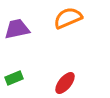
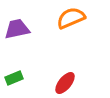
orange semicircle: moved 3 px right
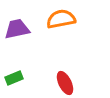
orange semicircle: moved 10 px left, 1 px down; rotated 12 degrees clockwise
red ellipse: rotated 65 degrees counterclockwise
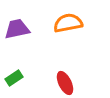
orange semicircle: moved 7 px right, 4 px down
green rectangle: rotated 12 degrees counterclockwise
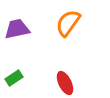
orange semicircle: rotated 44 degrees counterclockwise
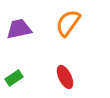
purple trapezoid: moved 2 px right
red ellipse: moved 6 px up
